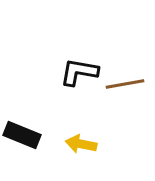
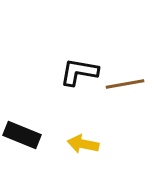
yellow arrow: moved 2 px right
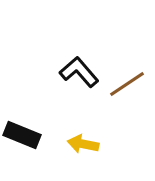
black L-shape: rotated 39 degrees clockwise
brown line: moved 2 px right; rotated 24 degrees counterclockwise
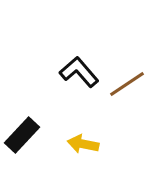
black rectangle: rotated 69 degrees counterclockwise
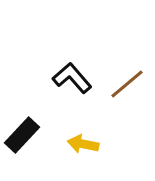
black L-shape: moved 7 px left, 6 px down
brown line: rotated 6 degrees counterclockwise
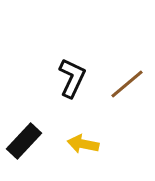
black L-shape: rotated 66 degrees clockwise
black rectangle: moved 2 px right, 6 px down
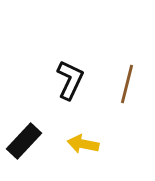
black L-shape: moved 2 px left, 2 px down
brown line: rotated 36 degrees counterclockwise
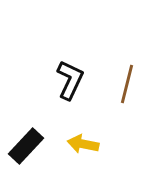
black rectangle: moved 2 px right, 5 px down
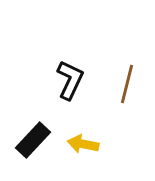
black rectangle: moved 7 px right, 6 px up
